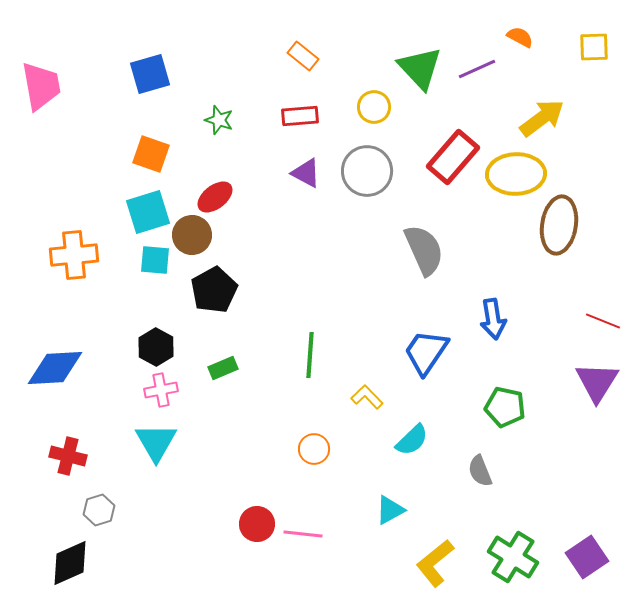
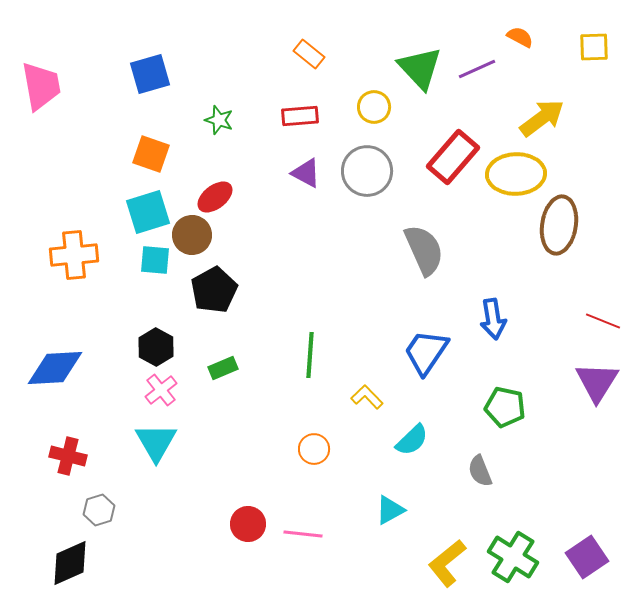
orange rectangle at (303, 56): moved 6 px right, 2 px up
pink cross at (161, 390): rotated 28 degrees counterclockwise
red circle at (257, 524): moved 9 px left
yellow L-shape at (435, 563): moved 12 px right
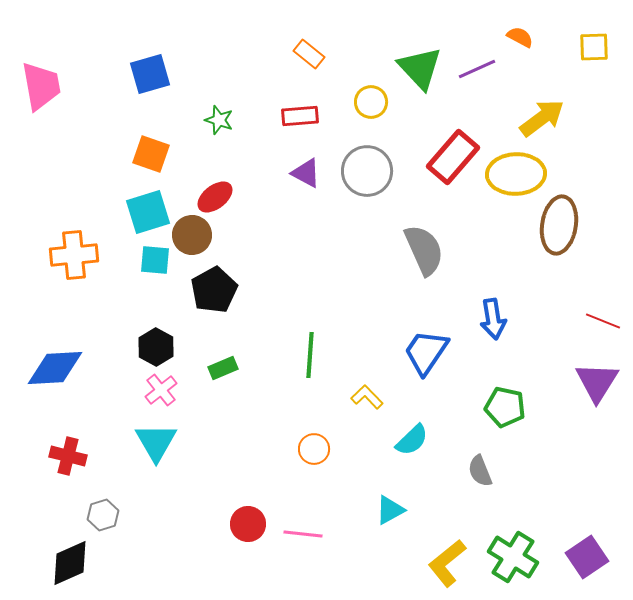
yellow circle at (374, 107): moved 3 px left, 5 px up
gray hexagon at (99, 510): moved 4 px right, 5 px down
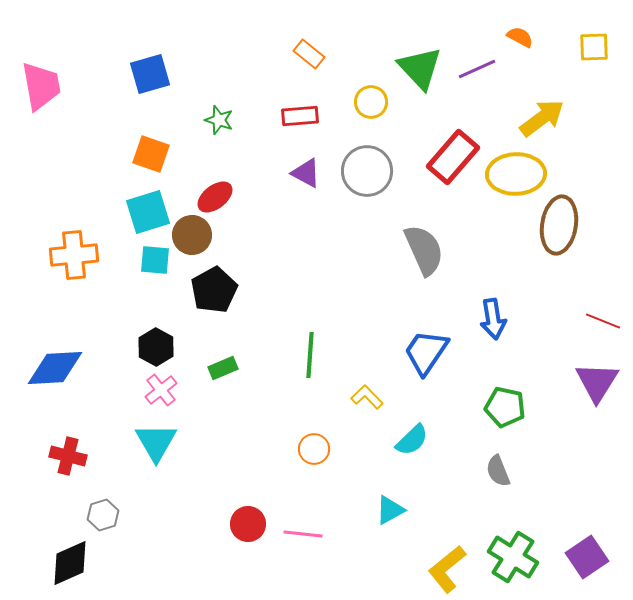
gray semicircle at (480, 471): moved 18 px right
yellow L-shape at (447, 563): moved 6 px down
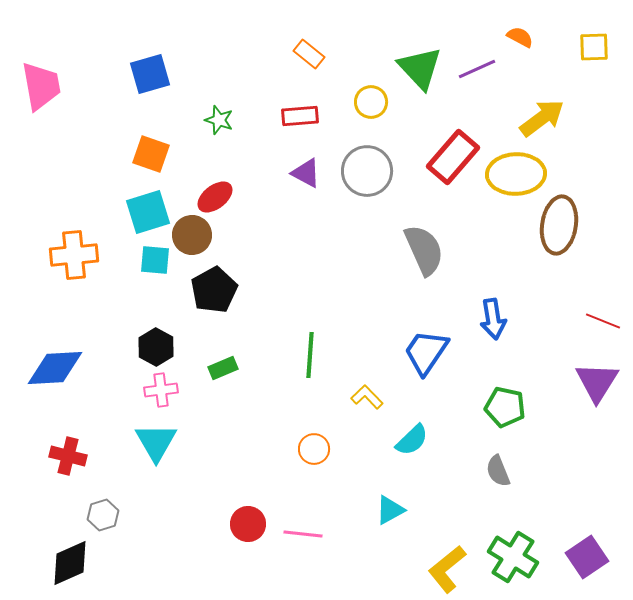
pink cross at (161, 390): rotated 32 degrees clockwise
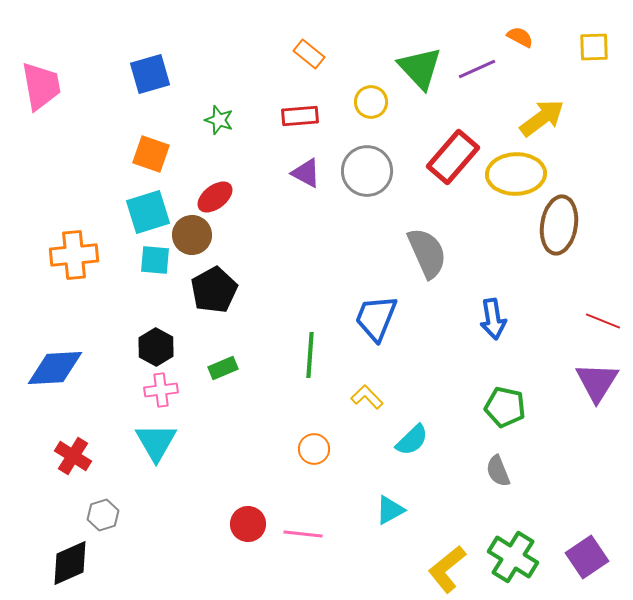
gray semicircle at (424, 250): moved 3 px right, 3 px down
blue trapezoid at (426, 352): moved 50 px left, 34 px up; rotated 12 degrees counterclockwise
red cross at (68, 456): moved 5 px right; rotated 18 degrees clockwise
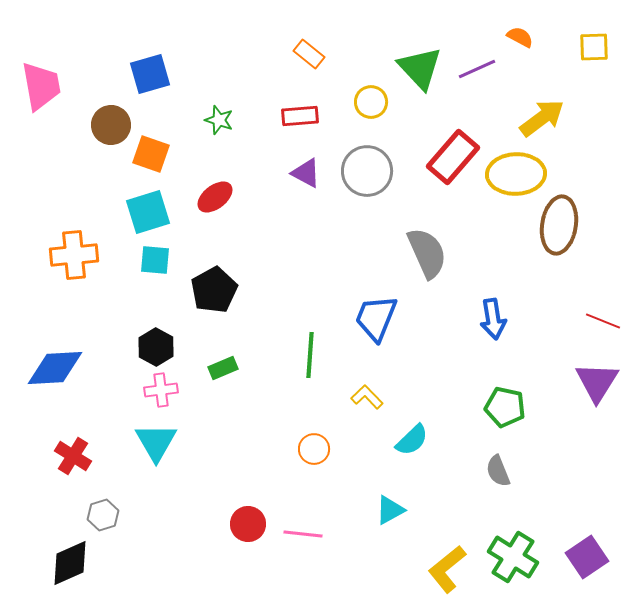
brown circle at (192, 235): moved 81 px left, 110 px up
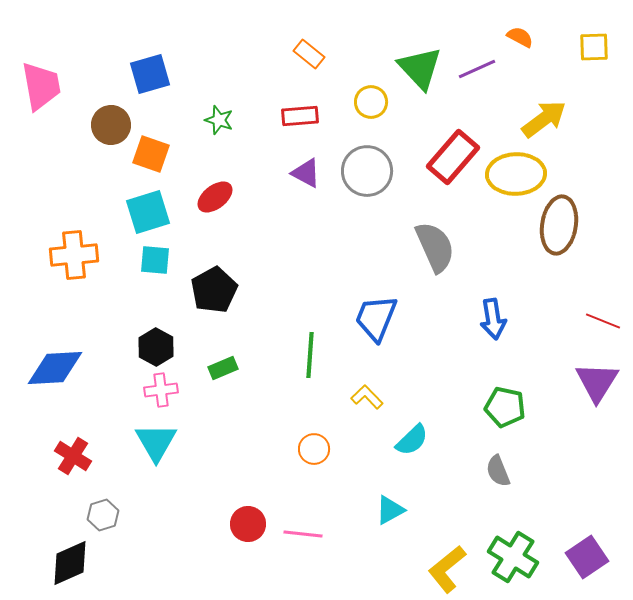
yellow arrow at (542, 118): moved 2 px right, 1 px down
gray semicircle at (427, 253): moved 8 px right, 6 px up
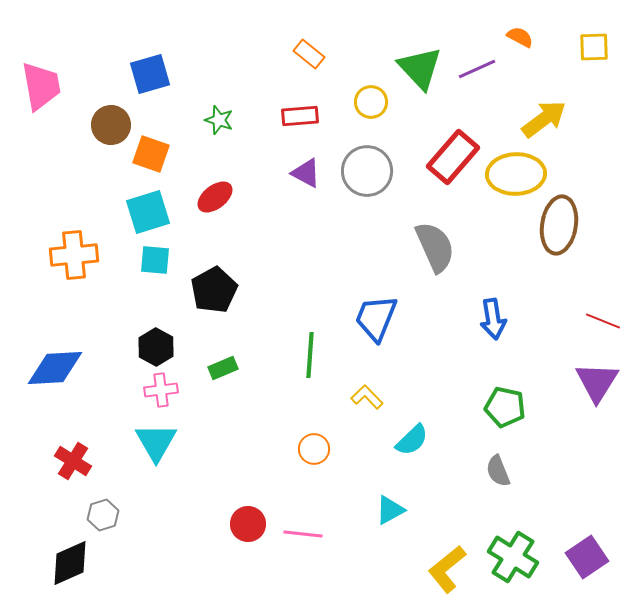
red cross at (73, 456): moved 5 px down
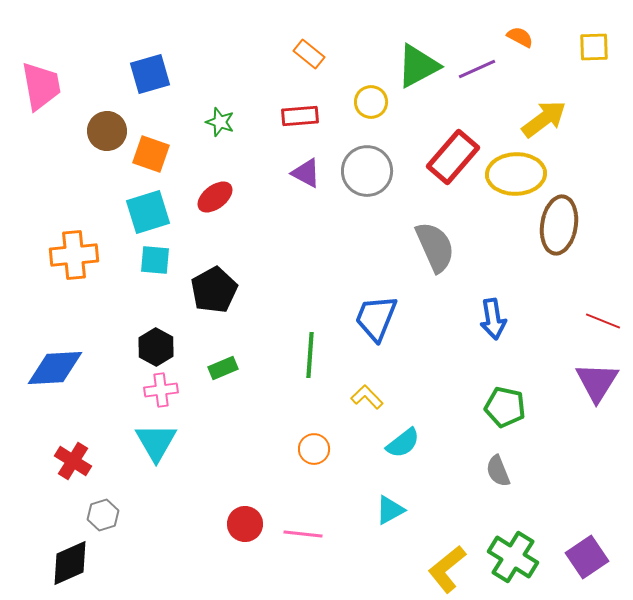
green triangle at (420, 68): moved 2 px left, 2 px up; rotated 45 degrees clockwise
green star at (219, 120): moved 1 px right, 2 px down
brown circle at (111, 125): moved 4 px left, 6 px down
cyan semicircle at (412, 440): moved 9 px left, 3 px down; rotated 6 degrees clockwise
red circle at (248, 524): moved 3 px left
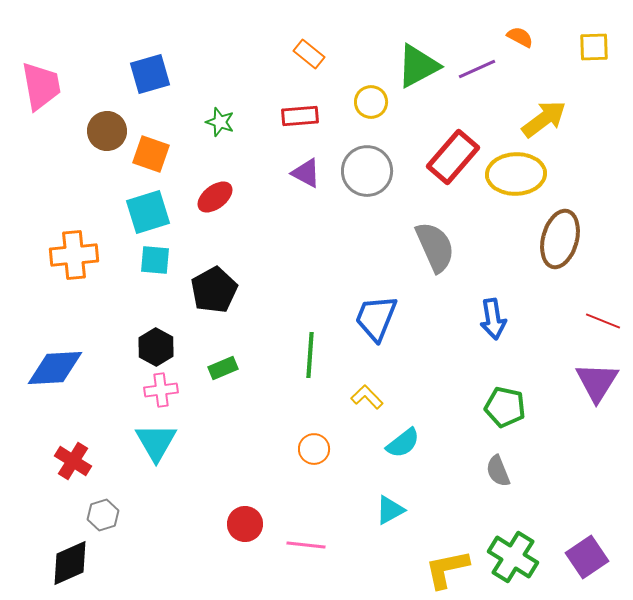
brown ellipse at (559, 225): moved 1 px right, 14 px down; rotated 6 degrees clockwise
pink line at (303, 534): moved 3 px right, 11 px down
yellow L-shape at (447, 569): rotated 27 degrees clockwise
